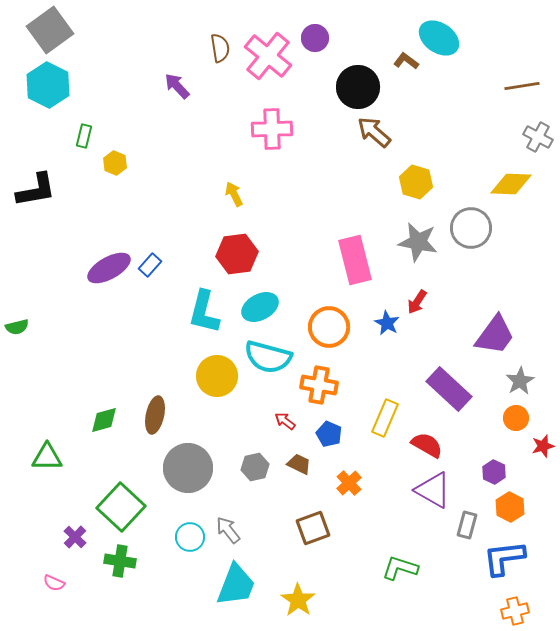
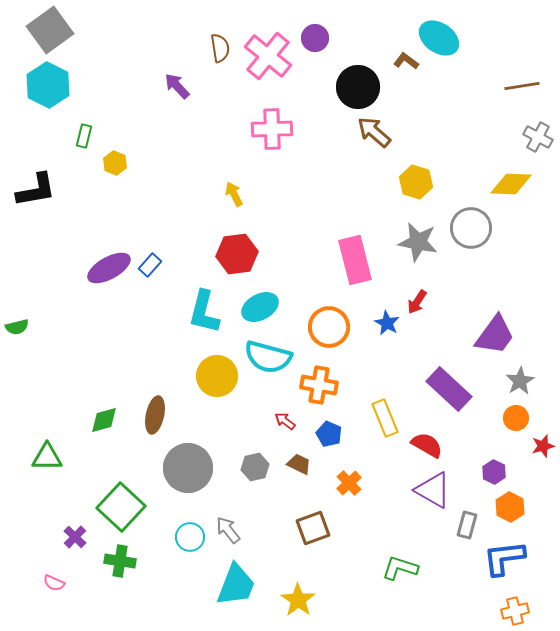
yellow rectangle at (385, 418): rotated 45 degrees counterclockwise
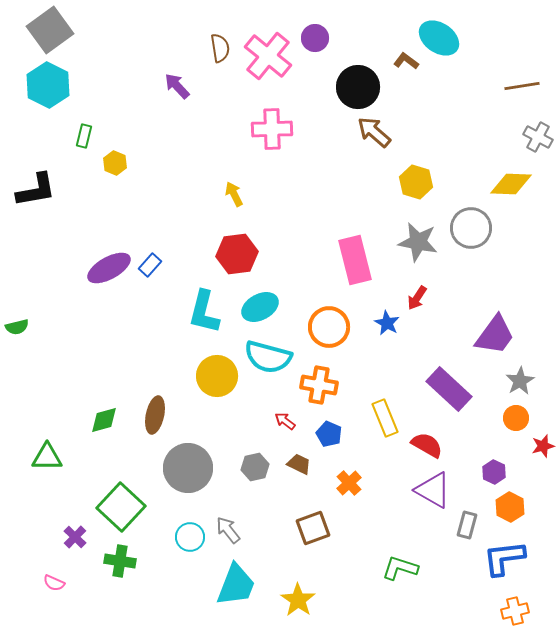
red arrow at (417, 302): moved 4 px up
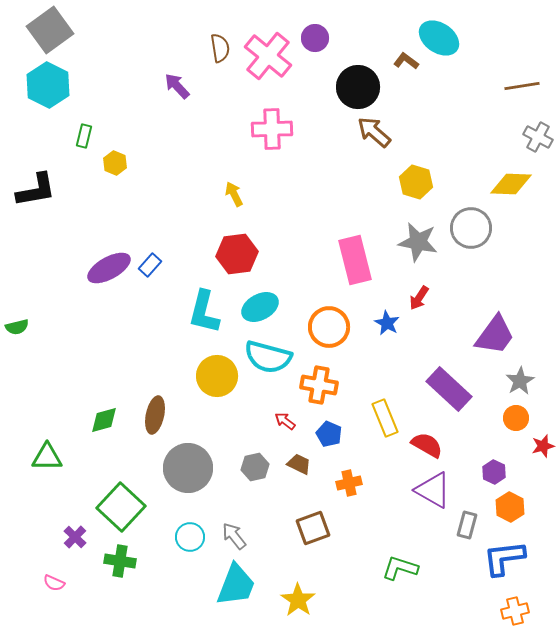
red arrow at (417, 298): moved 2 px right
orange cross at (349, 483): rotated 30 degrees clockwise
gray arrow at (228, 530): moved 6 px right, 6 px down
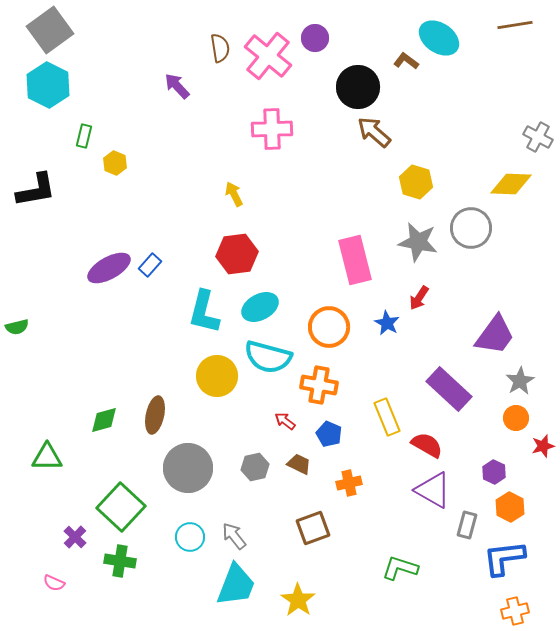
brown line at (522, 86): moved 7 px left, 61 px up
yellow rectangle at (385, 418): moved 2 px right, 1 px up
